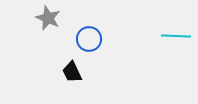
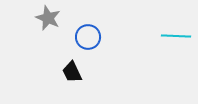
blue circle: moved 1 px left, 2 px up
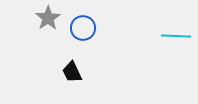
gray star: rotated 15 degrees clockwise
blue circle: moved 5 px left, 9 px up
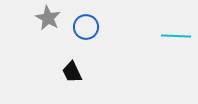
gray star: rotated 10 degrees counterclockwise
blue circle: moved 3 px right, 1 px up
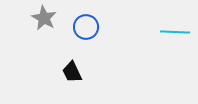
gray star: moved 4 px left
cyan line: moved 1 px left, 4 px up
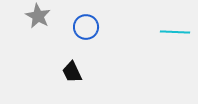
gray star: moved 6 px left, 2 px up
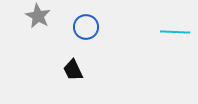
black trapezoid: moved 1 px right, 2 px up
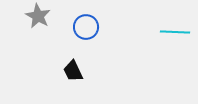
black trapezoid: moved 1 px down
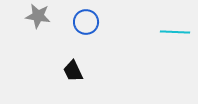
gray star: rotated 20 degrees counterclockwise
blue circle: moved 5 px up
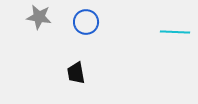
gray star: moved 1 px right, 1 px down
black trapezoid: moved 3 px right, 2 px down; rotated 15 degrees clockwise
